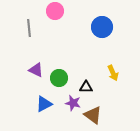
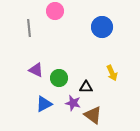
yellow arrow: moved 1 px left
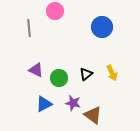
black triangle: moved 13 px up; rotated 40 degrees counterclockwise
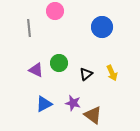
green circle: moved 15 px up
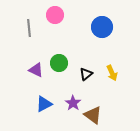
pink circle: moved 4 px down
purple star: rotated 21 degrees clockwise
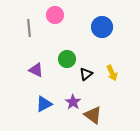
green circle: moved 8 px right, 4 px up
purple star: moved 1 px up
